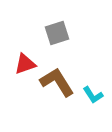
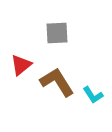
gray square: rotated 15 degrees clockwise
red triangle: moved 4 px left, 1 px down; rotated 20 degrees counterclockwise
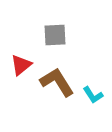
gray square: moved 2 px left, 2 px down
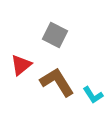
gray square: rotated 30 degrees clockwise
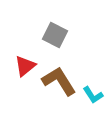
red triangle: moved 4 px right, 1 px down
brown L-shape: moved 2 px right, 1 px up
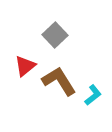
gray square: rotated 20 degrees clockwise
cyan L-shape: rotated 95 degrees counterclockwise
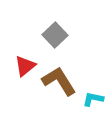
cyan L-shape: moved 4 px down; rotated 130 degrees counterclockwise
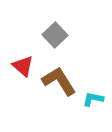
red triangle: moved 2 px left; rotated 40 degrees counterclockwise
